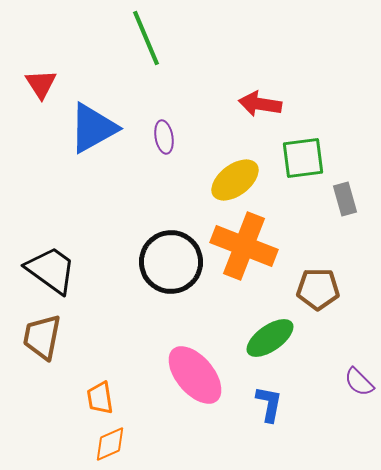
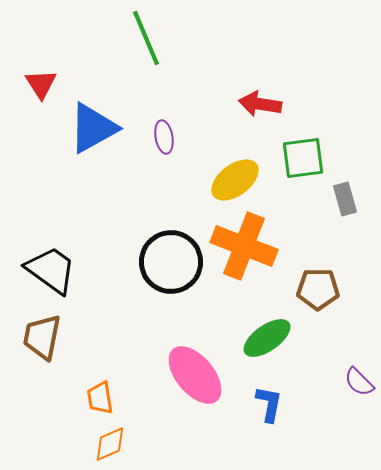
green ellipse: moved 3 px left
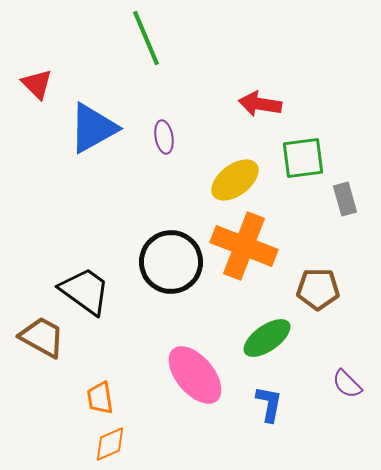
red triangle: moved 4 px left; rotated 12 degrees counterclockwise
black trapezoid: moved 34 px right, 21 px down
brown trapezoid: rotated 108 degrees clockwise
purple semicircle: moved 12 px left, 2 px down
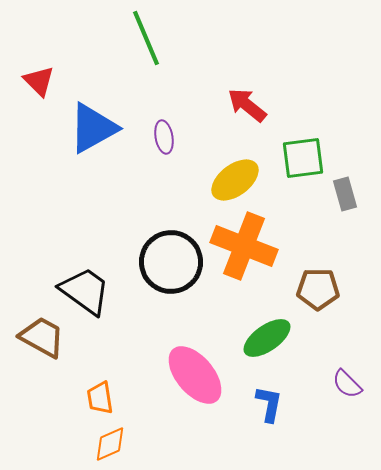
red triangle: moved 2 px right, 3 px up
red arrow: moved 13 px left, 1 px down; rotated 30 degrees clockwise
gray rectangle: moved 5 px up
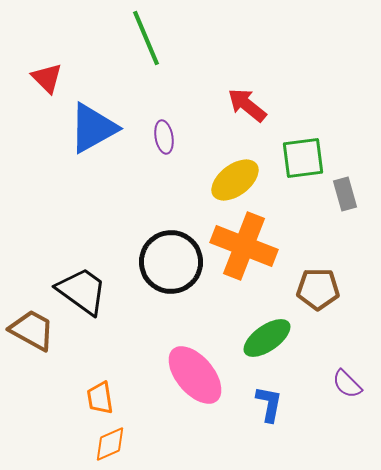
red triangle: moved 8 px right, 3 px up
black trapezoid: moved 3 px left
brown trapezoid: moved 10 px left, 7 px up
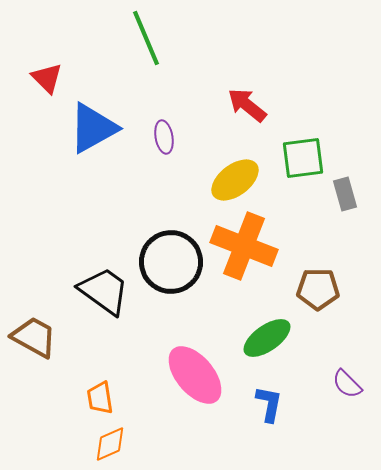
black trapezoid: moved 22 px right
brown trapezoid: moved 2 px right, 7 px down
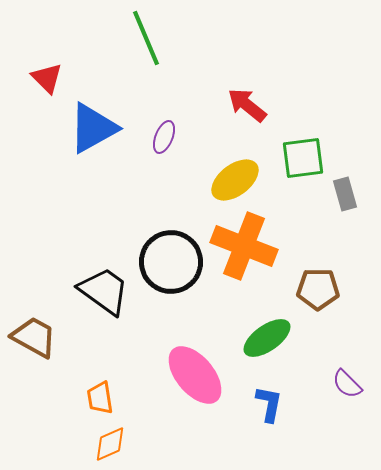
purple ellipse: rotated 32 degrees clockwise
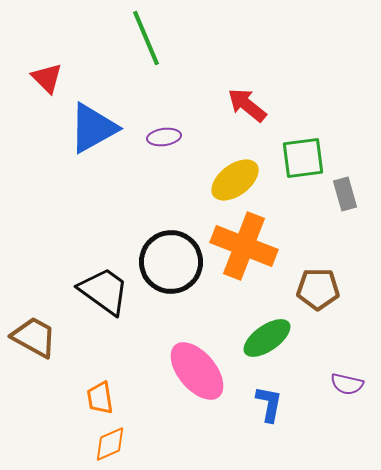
purple ellipse: rotated 60 degrees clockwise
pink ellipse: moved 2 px right, 4 px up
purple semicircle: rotated 32 degrees counterclockwise
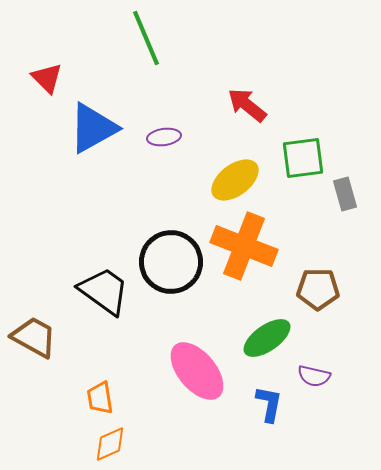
purple semicircle: moved 33 px left, 8 px up
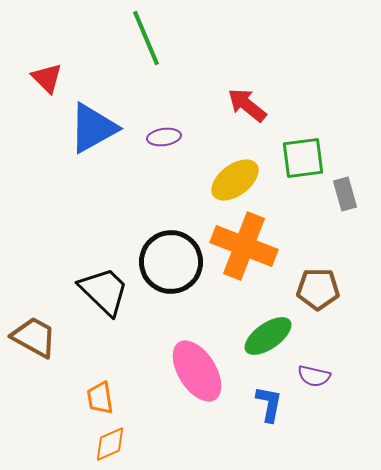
black trapezoid: rotated 8 degrees clockwise
green ellipse: moved 1 px right, 2 px up
pink ellipse: rotated 8 degrees clockwise
